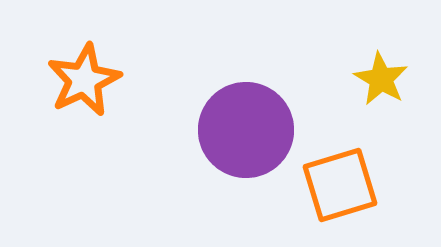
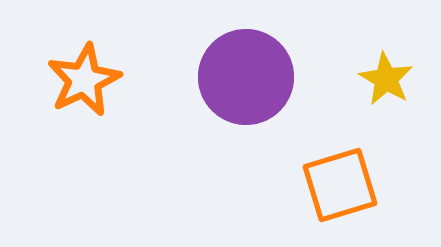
yellow star: moved 5 px right
purple circle: moved 53 px up
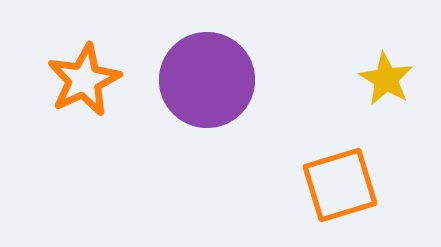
purple circle: moved 39 px left, 3 px down
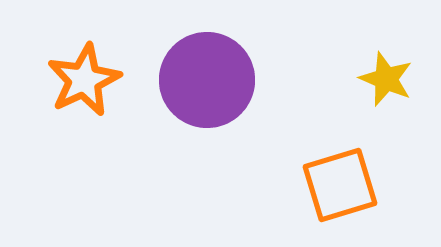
yellow star: rotated 8 degrees counterclockwise
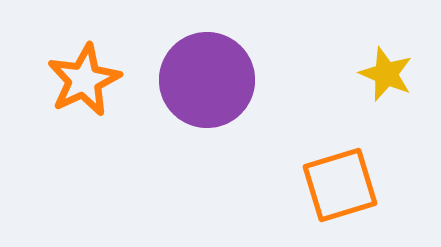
yellow star: moved 5 px up
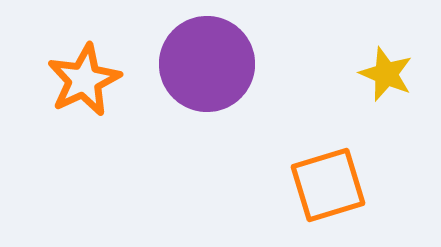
purple circle: moved 16 px up
orange square: moved 12 px left
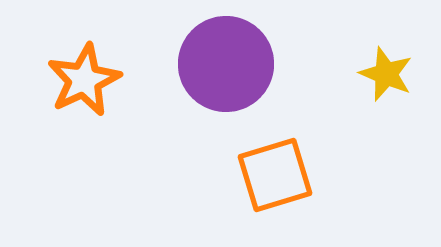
purple circle: moved 19 px right
orange square: moved 53 px left, 10 px up
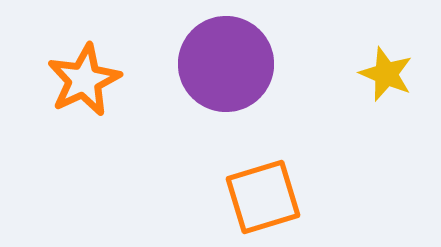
orange square: moved 12 px left, 22 px down
